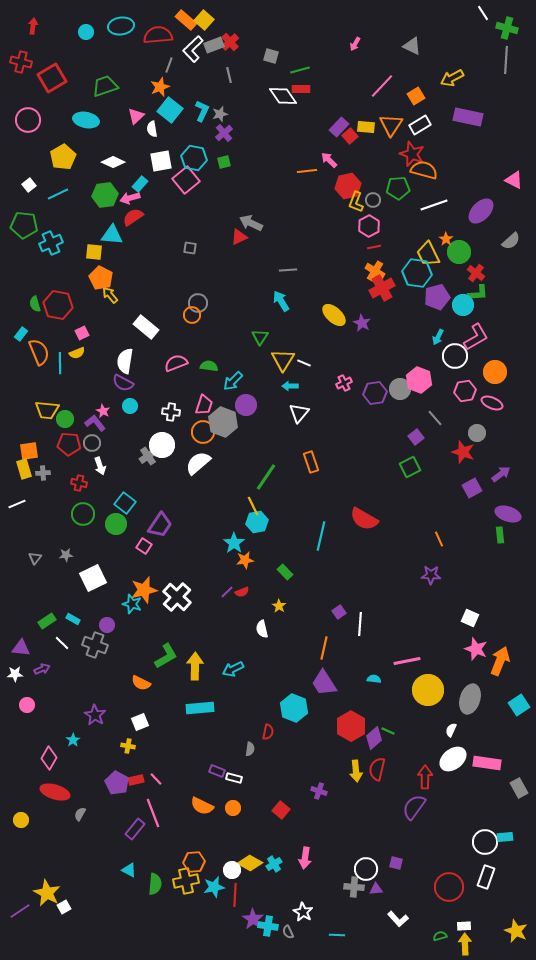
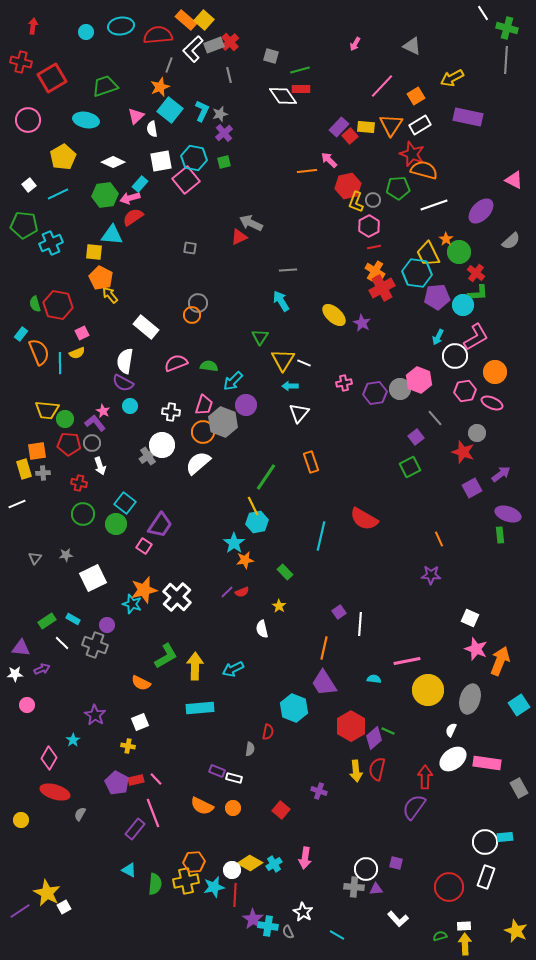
purple pentagon at (437, 297): rotated 10 degrees clockwise
pink cross at (344, 383): rotated 14 degrees clockwise
orange square at (29, 451): moved 8 px right
cyan line at (337, 935): rotated 28 degrees clockwise
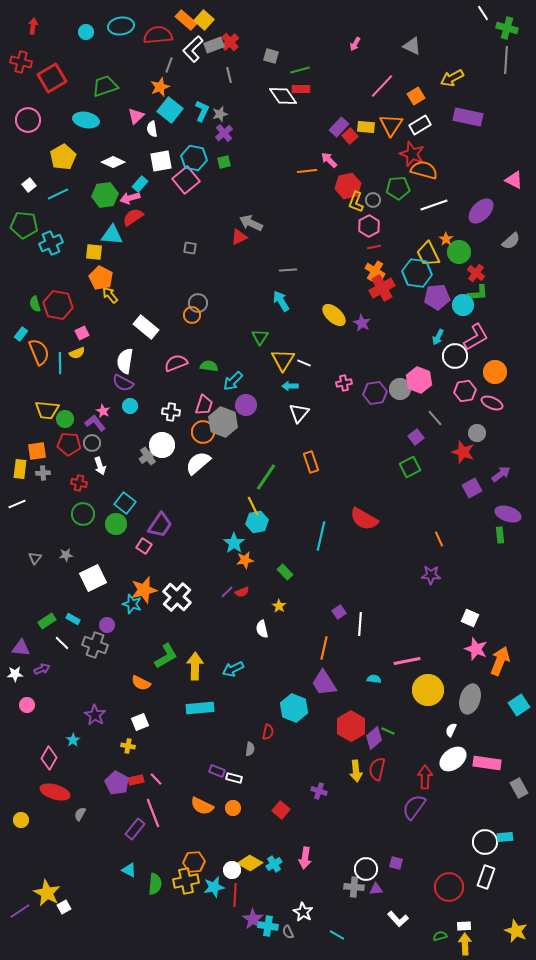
yellow rectangle at (24, 469): moved 4 px left; rotated 24 degrees clockwise
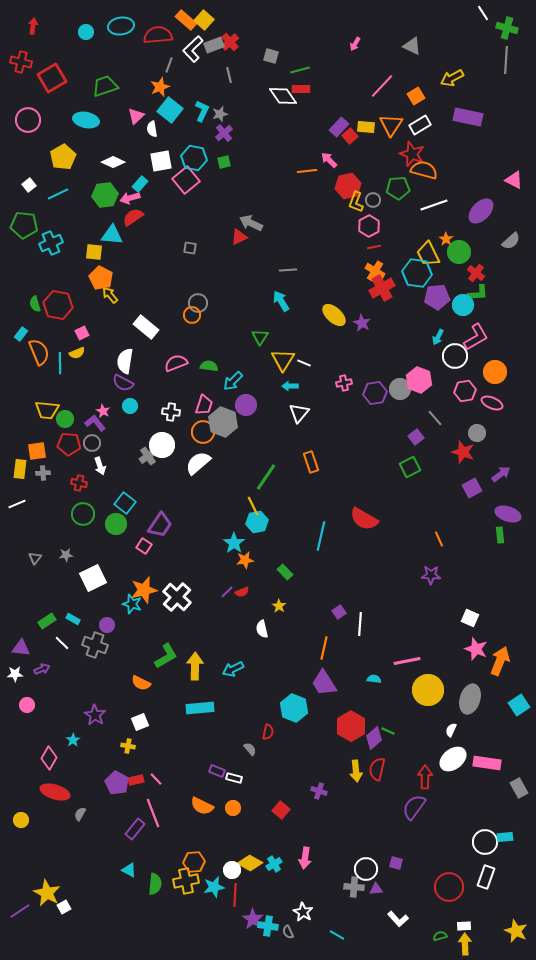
gray semicircle at (250, 749): rotated 48 degrees counterclockwise
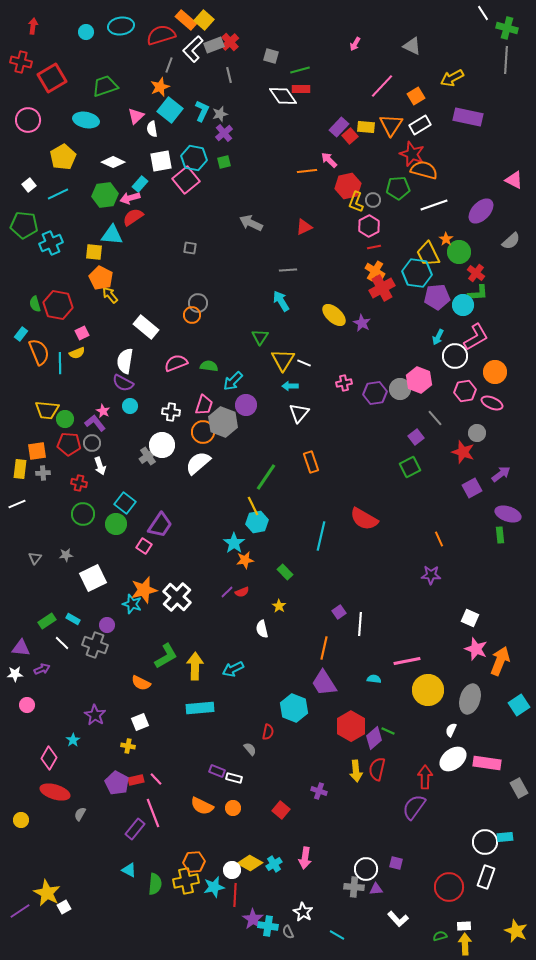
red semicircle at (158, 35): moved 3 px right; rotated 12 degrees counterclockwise
red triangle at (239, 237): moved 65 px right, 10 px up
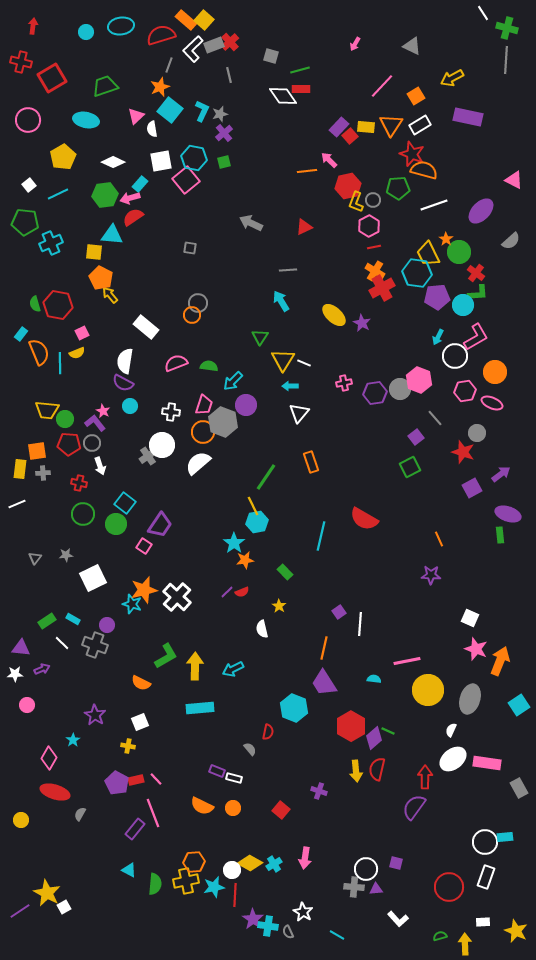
green pentagon at (24, 225): moved 1 px right, 3 px up
white rectangle at (464, 926): moved 19 px right, 4 px up
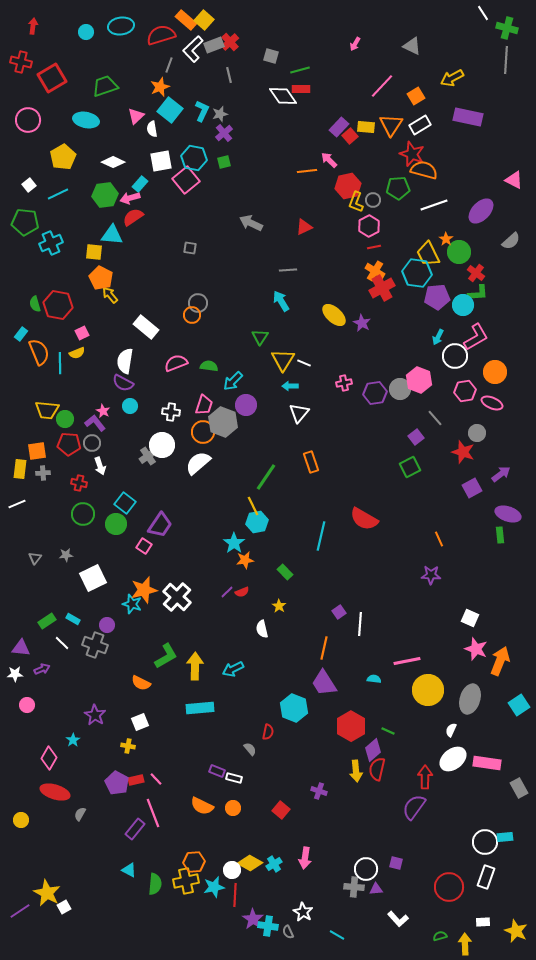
purple diamond at (374, 738): moved 1 px left, 12 px down
